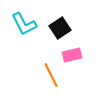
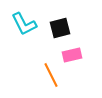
black square: rotated 20 degrees clockwise
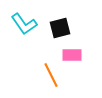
cyan L-shape: rotated 8 degrees counterclockwise
pink rectangle: rotated 12 degrees clockwise
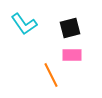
black square: moved 10 px right
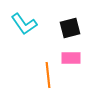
pink rectangle: moved 1 px left, 3 px down
orange line: moved 3 px left; rotated 20 degrees clockwise
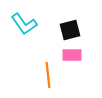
black square: moved 2 px down
pink rectangle: moved 1 px right, 3 px up
